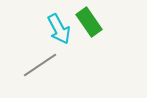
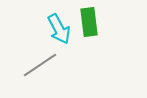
green rectangle: rotated 28 degrees clockwise
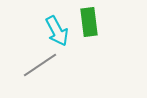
cyan arrow: moved 2 px left, 2 px down
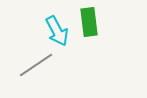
gray line: moved 4 px left
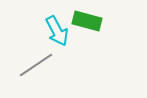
green rectangle: moved 2 px left, 1 px up; rotated 68 degrees counterclockwise
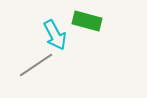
cyan arrow: moved 2 px left, 4 px down
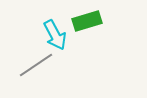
green rectangle: rotated 32 degrees counterclockwise
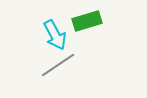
gray line: moved 22 px right
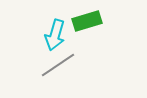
cyan arrow: rotated 44 degrees clockwise
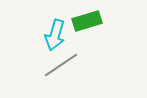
gray line: moved 3 px right
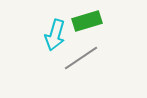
gray line: moved 20 px right, 7 px up
